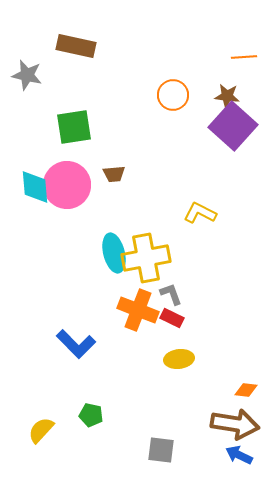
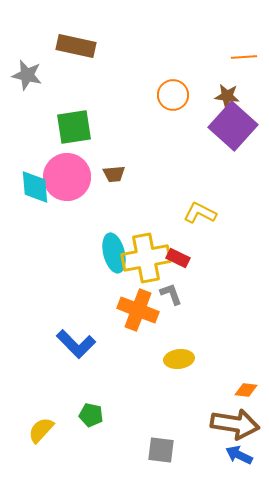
pink circle: moved 8 px up
red rectangle: moved 6 px right, 60 px up
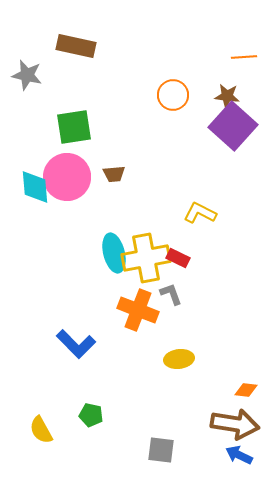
yellow semicircle: rotated 72 degrees counterclockwise
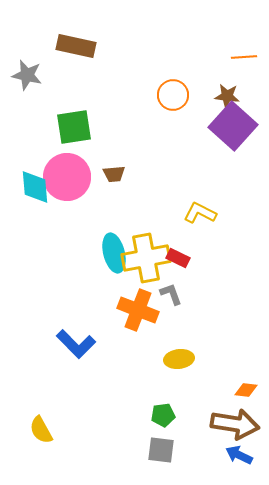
green pentagon: moved 72 px right; rotated 20 degrees counterclockwise
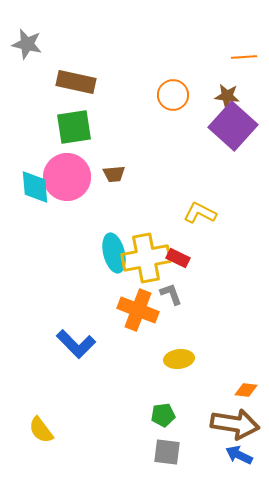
brown rectangle: moved 36 px down
gray star: moved 31 px up
yellow semicircle: rotated 8 degrees counterclockwise
gray square: moved 6 px right, 2 px down
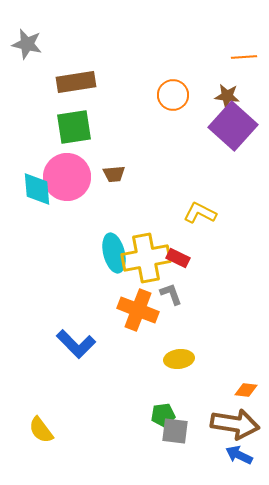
brown rectangle: rotated 21 degrees counterclockwise
cyan diamond: moved 2 px right, 2 px down
gray square: moved 8 px right, 21 px up
